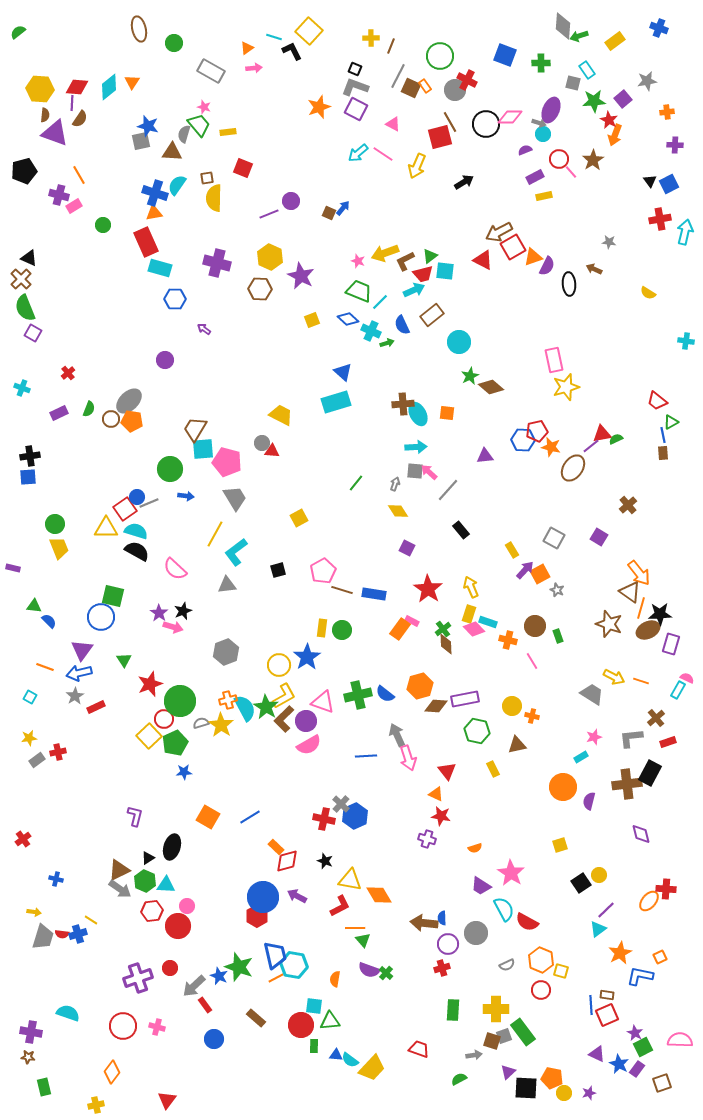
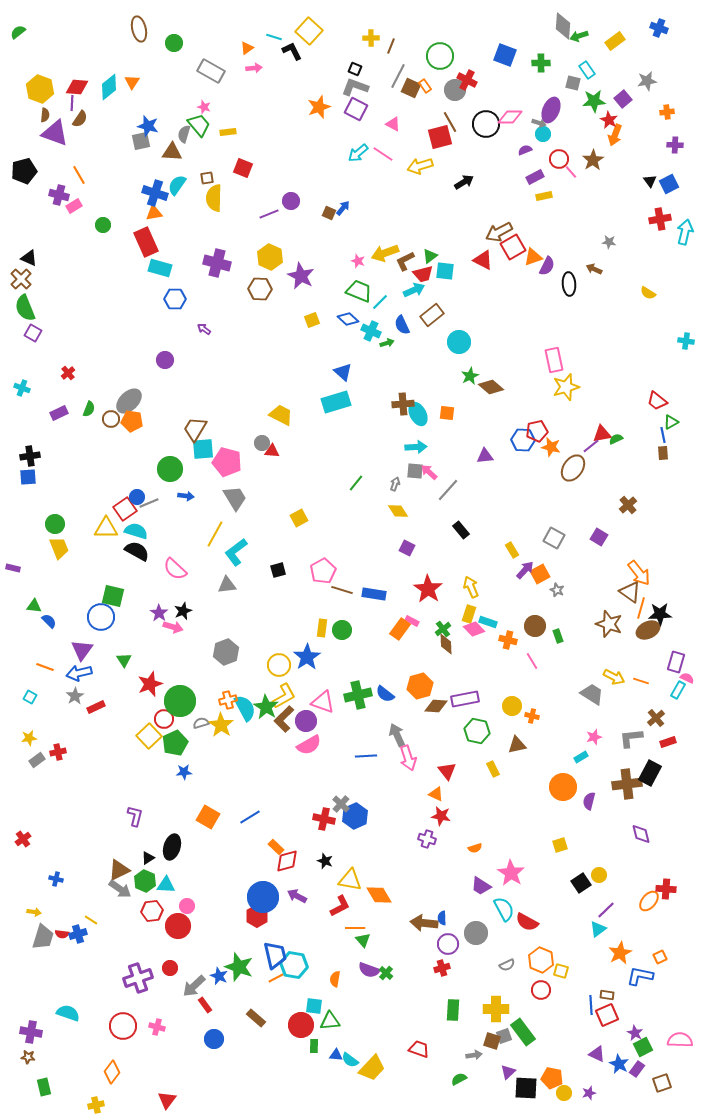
yellow hexagon at (40, 89): rotated 16 degrees clockwise
yellow arrow at (417, 166): moved 3 px right; rotated 50 degrees clockwise
purple rectangle at (671, 644): moved 5 px right, 18 px down
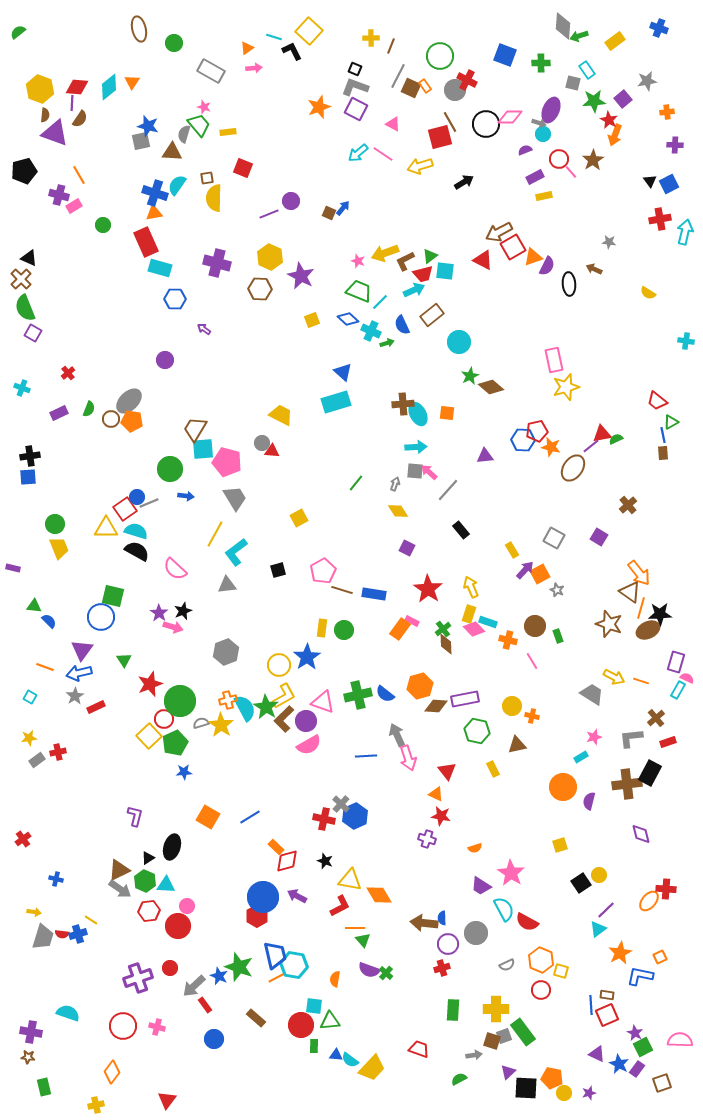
green circle at (342, 630): moved 2 px right
red hexagon at (152, 911): moved 3 px left
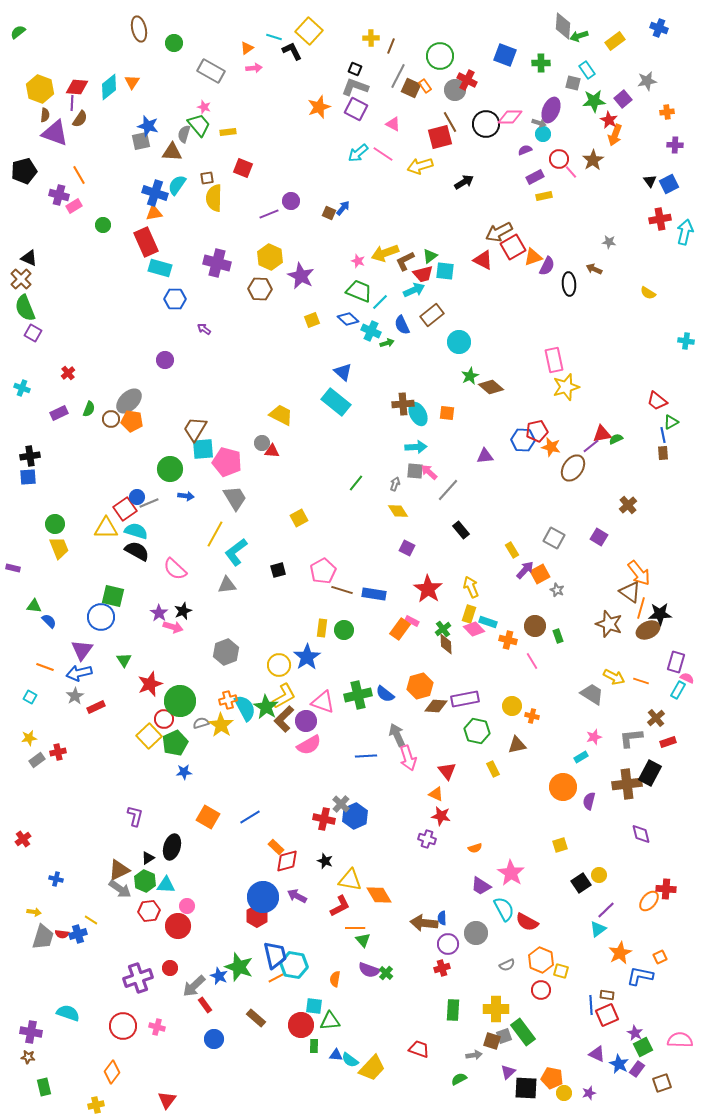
cyan rectangle at (336, 402): rotated 56 degrees clockwise
